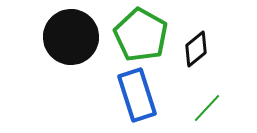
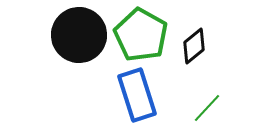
black circle: moved 8 px right, 2 px up
black diamond: moved 2 px left, 3 px up
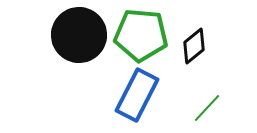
green pentagon: rotated 24 degrees counterclockwise
blue rectangle: rotated 45 degrees clockwise
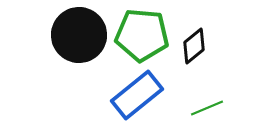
green pentagon: moved 1 px right
blue rectangle: rotated 24 degrees clockwise
green line: rotated 24 degrees clockwise
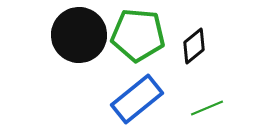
green pentagon: moved 4 px left
blue rectangle: moved 4 px down
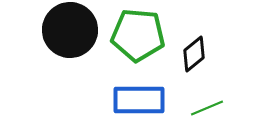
black circle: moved 9 px left, 5 px up
black diamond: moved 8 px down
blue rectangle: moved 2 px right, 1 px down; rotated 39 degrees clockwise
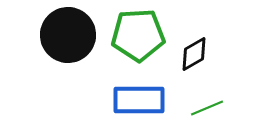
black circle: moved 2 px left, 5 px down
green pentagon: rotated 8 degrees counterclockwise
black diamond: rotated 9 degrees clockwise
